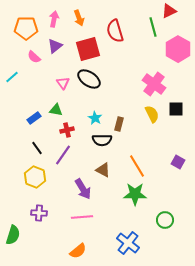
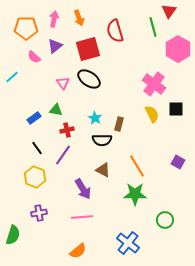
red triangle: rotated 28 degrees counterclockwise
purple cross: rotated 14 degrees counterclockwise
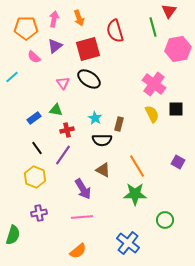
pink hexagon: rotated 20 degrees clockwise
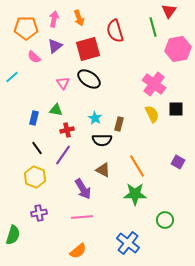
blue rectangle: rotated 40 degrees counterclockwise
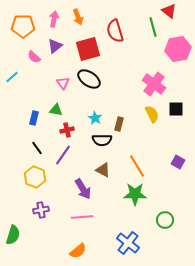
red triangle: rotated 28 degrees counterclockwise
orange arrow: moved 1 px left, 1 px up
orange pentagon: moved 3 px left, 2 px up
purple cross: moved 2 px right, 3 px up
